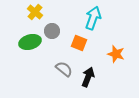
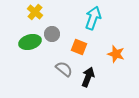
gray circle: moved 3 px down
orange square: moved 4 px down
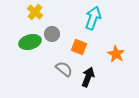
orange star: rotated 12 degrees clockwise
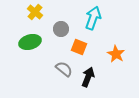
gray circle: moved 9 px right, 5 px up
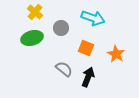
cyan arrow: rotated 90 degrees clockwise
gray circle: moved 1 px up
green ellipse: moved 2 px right, 4 px up
orange square: moved 7 px right, 1 px down
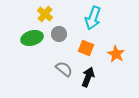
yellow cross: moved 10 px right, 2 px down
cyan arrow: rotated 90 degrees clockwise
gray circle: moved 2 px left, 6 px down
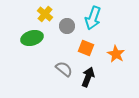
gray circle: moved 8 px right, 8 px up
